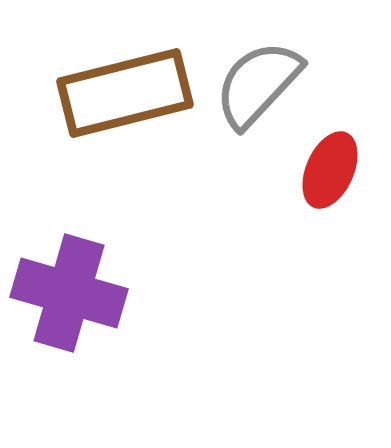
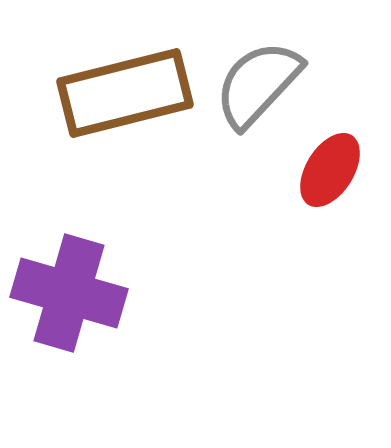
red ellipse: rotated 8 degrees clockwise
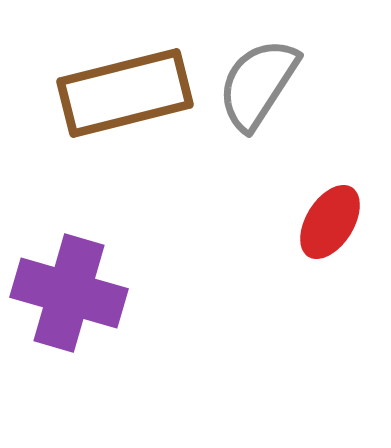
gray semicircle: rotated 10 degrees counterclockwise
red ellipse: moved 52 px down
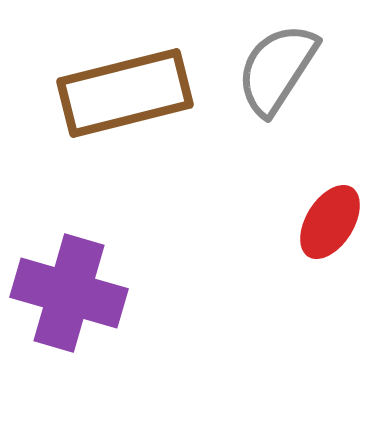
gray semicircle: moved 19 px right, 15 px up
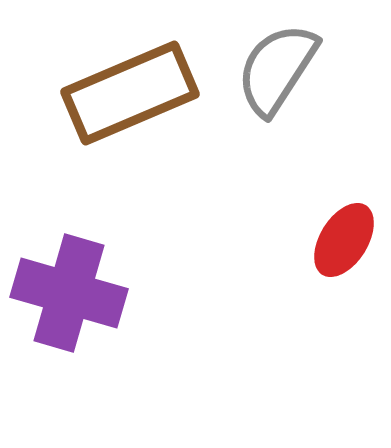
brown rectangle: moved 5 px right; rotated 9 degrees counterclockwise
red ellipse: moved 14 px right, 18 px down
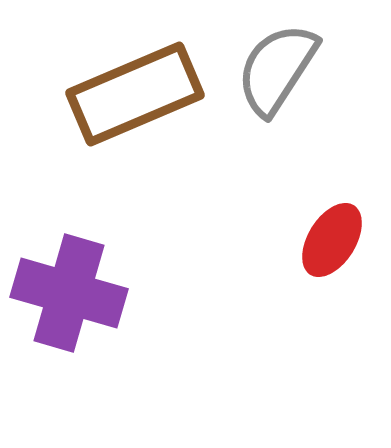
brown rectangle: moved 5 px right, 1 px down
red ellipse: moved 12 px left
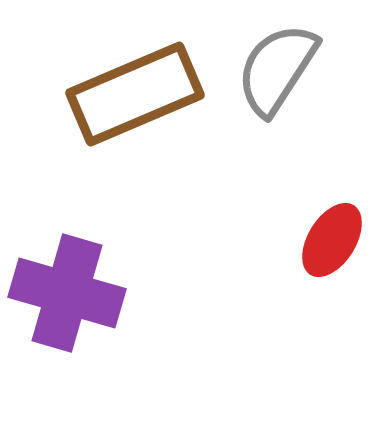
purple cross: moved 2 px left
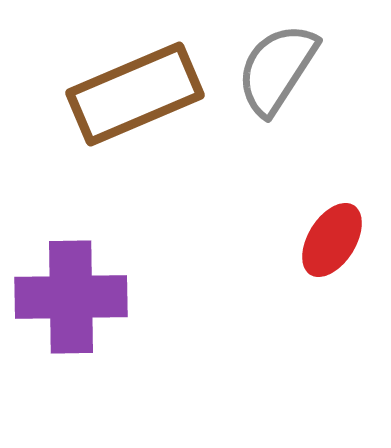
purple cross: moved 4 px right, 4 px down; rotated 17 degrees counterclockwise
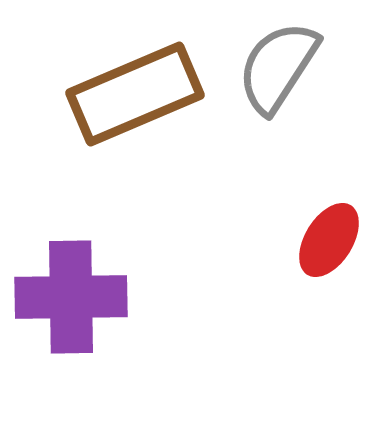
gray semicircle: moved 1 px right, 2 px up
red ellipse: moved 3 px left
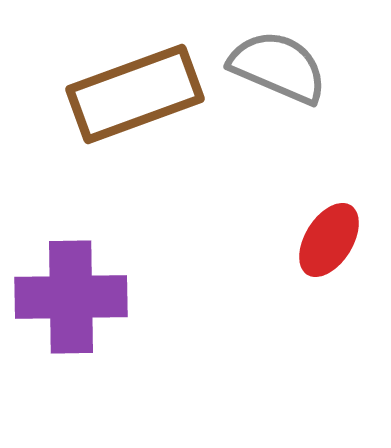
gray semicircle: rotated 80 degrees clockwise
brown rectangle: rotated 3 degrees clockwise
